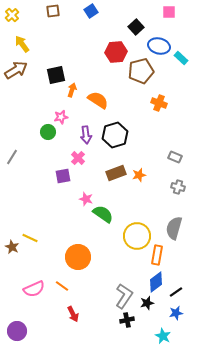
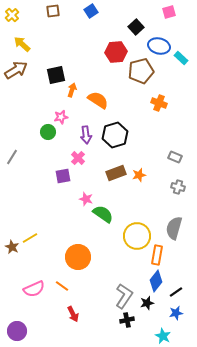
pink square at (169, 12): rotated 16 degrees counterclockwise
yellow arrow at (22, 44): rotated 12 degrees counterclockwise
yellow line at (30, 238): rotated 56 degrees counterclockwise
blue diamond at (156, 282): moved 1 px up; rotated 15 degrees counterclockwise
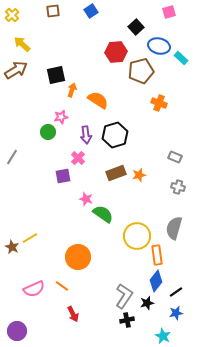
orange rectangle at (157, 255): rotated 18 degrees counterclockwise
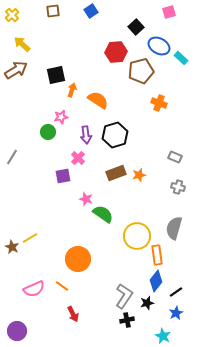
blue ellipse at (159, 46): rotated 15 degrees clockwise
orange circle at (78, 257): moved 2 px down
blue star at (176, 313): rotated 16 degrees counterclockwise
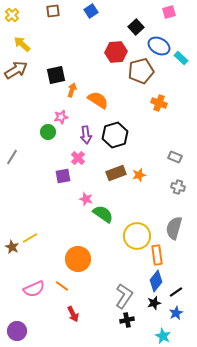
black star at (147, 303): moved 7 px right
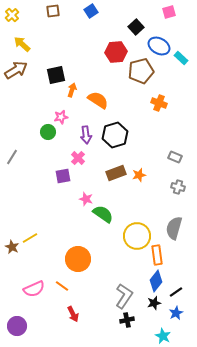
purple circle at (17, 331): moved 5 px up
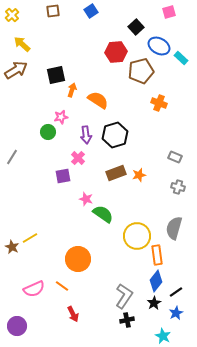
black star at (154, 303): rotated 16 degrees counterclockwise
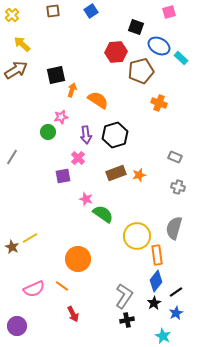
black square at (136, 27): rotated 28 degrees counterclockwise
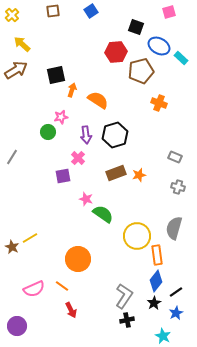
red arrow at (73, 314): moved 2 px left, 4 px up
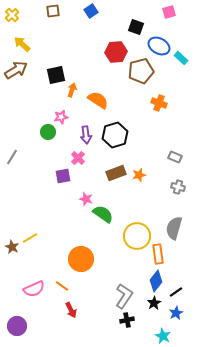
orange rectangle at (157, 255): moved 1 px right, 1 px up
orange circle at (78, 259): moved 3 px right
